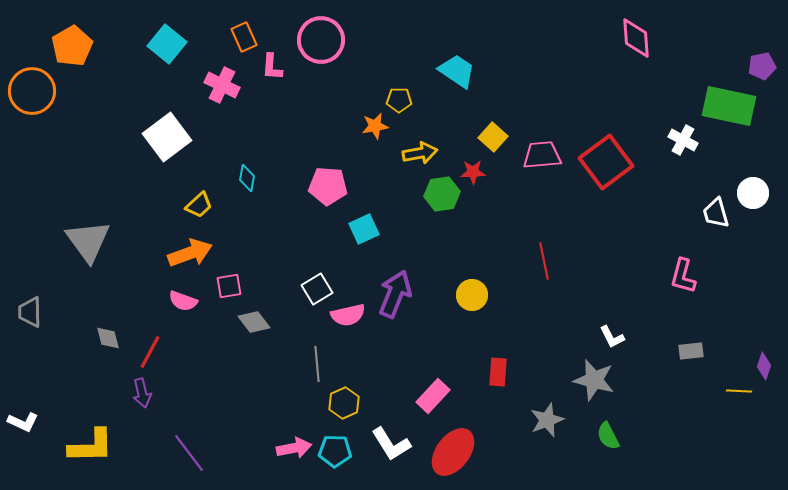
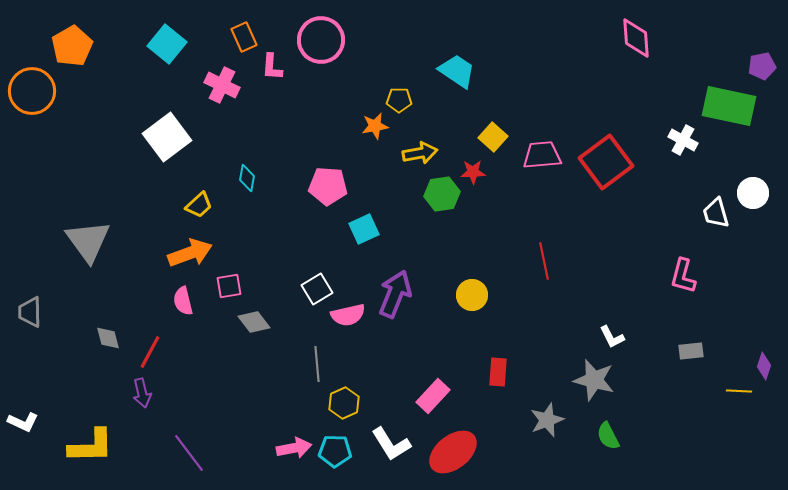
pink semicircle at (183, 301): rotated 56 degrees clockwise
red ellipse at (453, 452): rotated 15 degrees clockwise
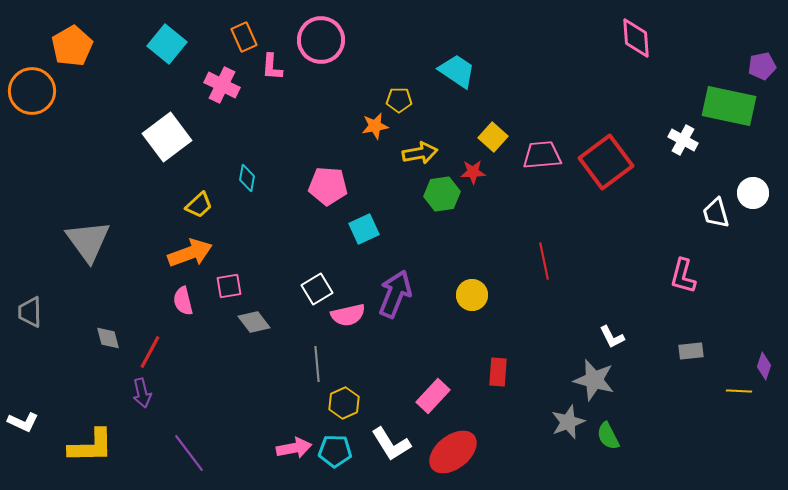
gray star at (547, 420): moved 21 px right, 2 px down
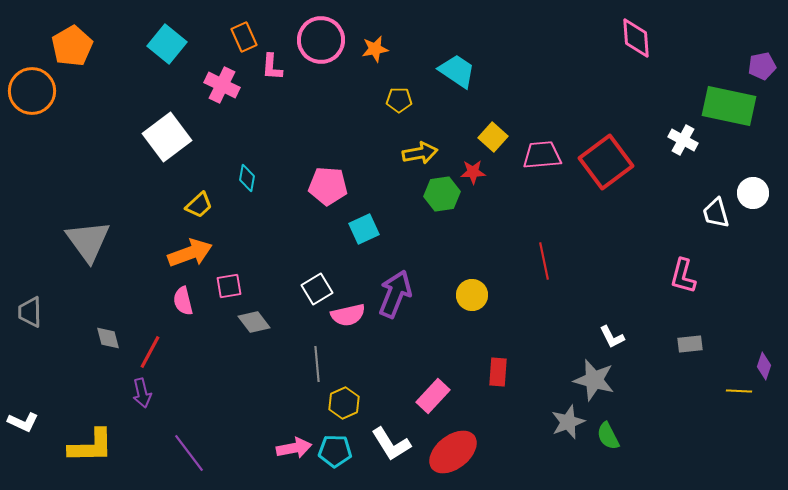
orange star at (375, 126): moved 77 px up
gray rectangle at (691, 351): moved 1 px left, 7 px up
